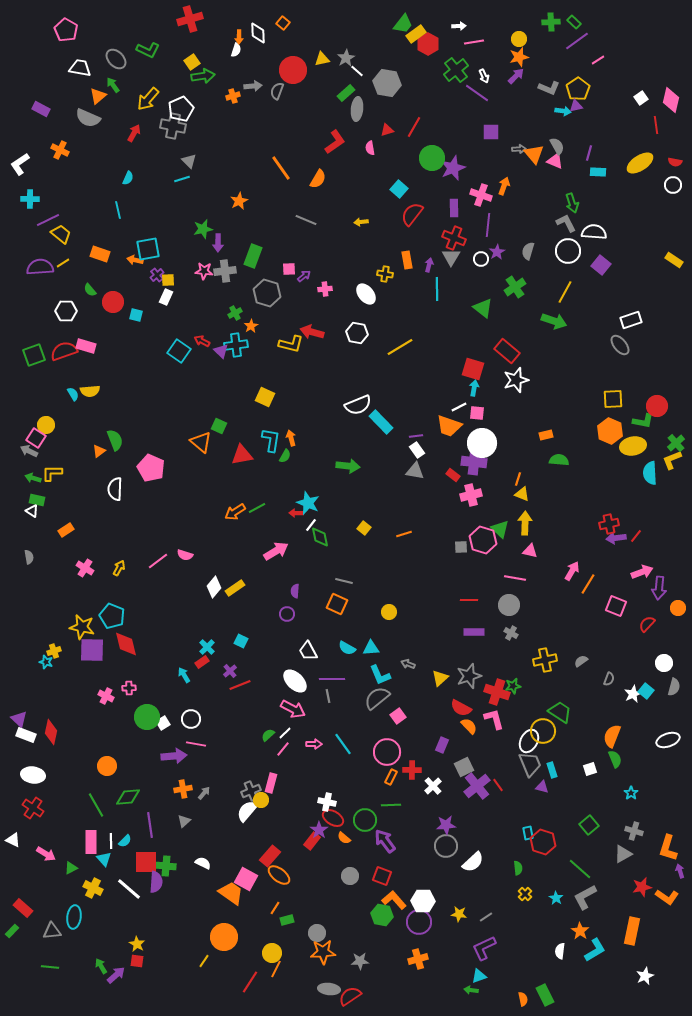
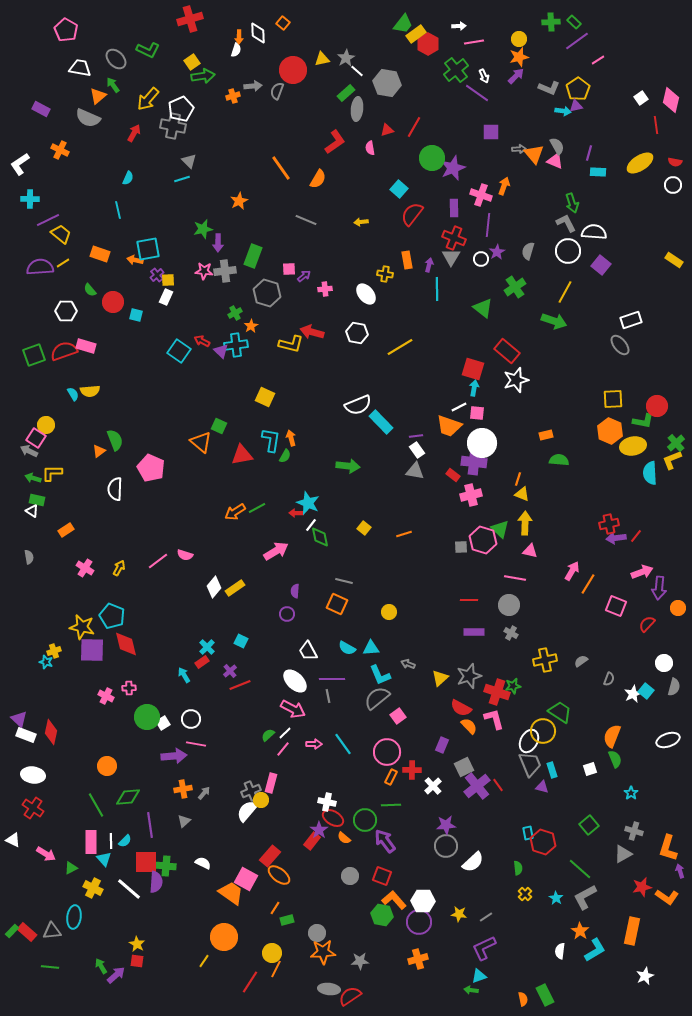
red rectangle at (23, 908): moved 4 px right, 24 px down
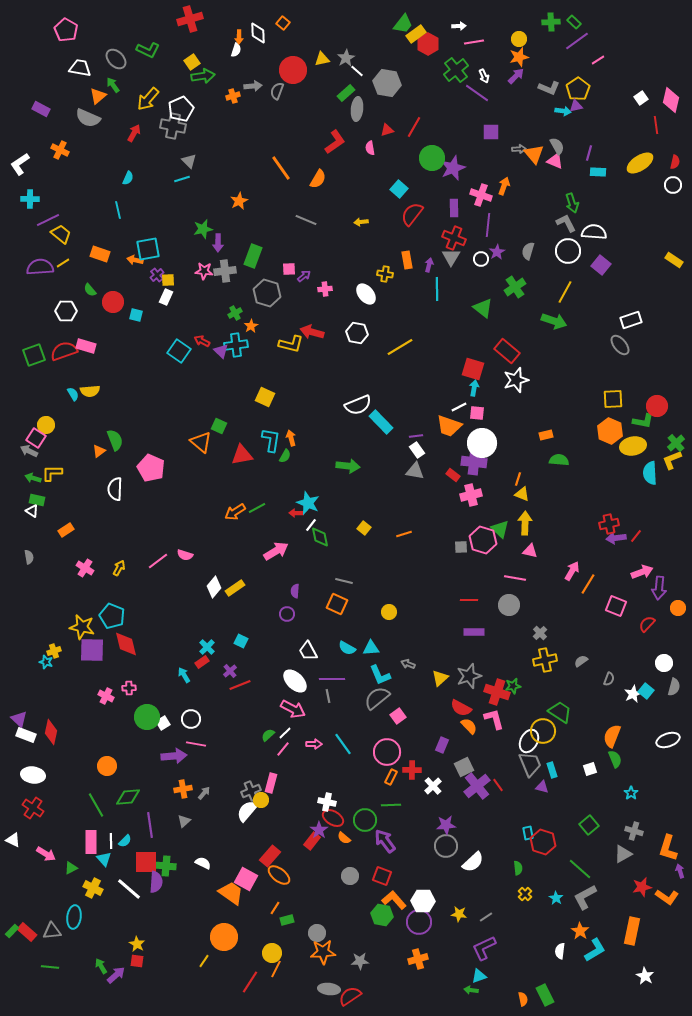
red semicircle at (675, 162): rotated 88 degrees counterclockwise
gray cross at (511, 633): moved 29 px right; rotated 16 degrees clockwise
white star at (645, 976): rotated 18 degrees counterclockwise
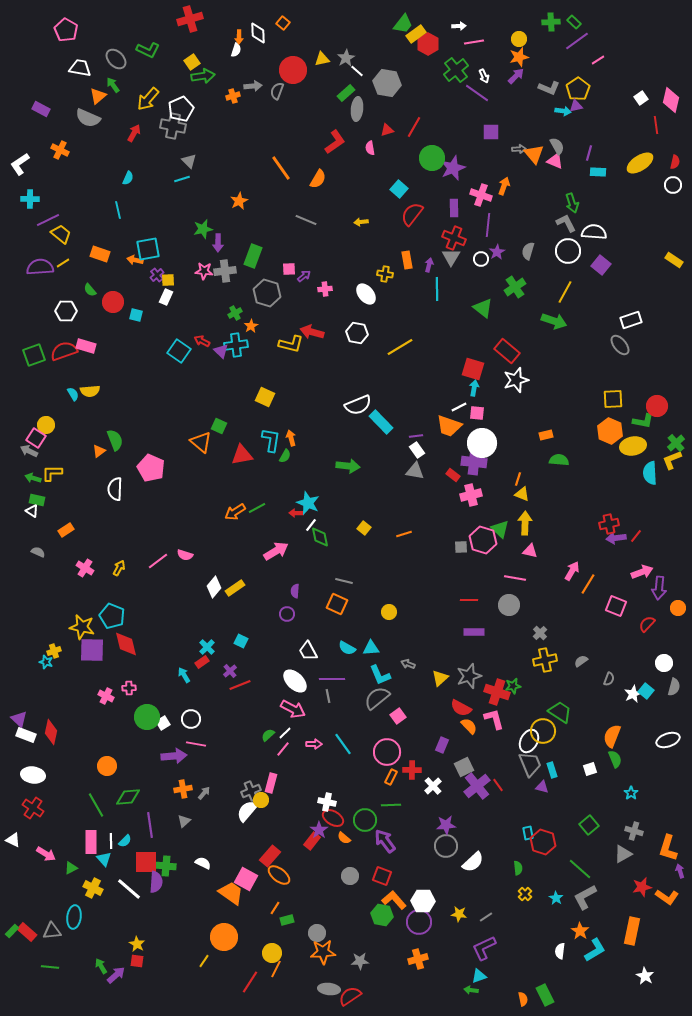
gray semicircle at (29, 557): moved 9 px right, 5 px up; rotated 56 degrees counterclockwise
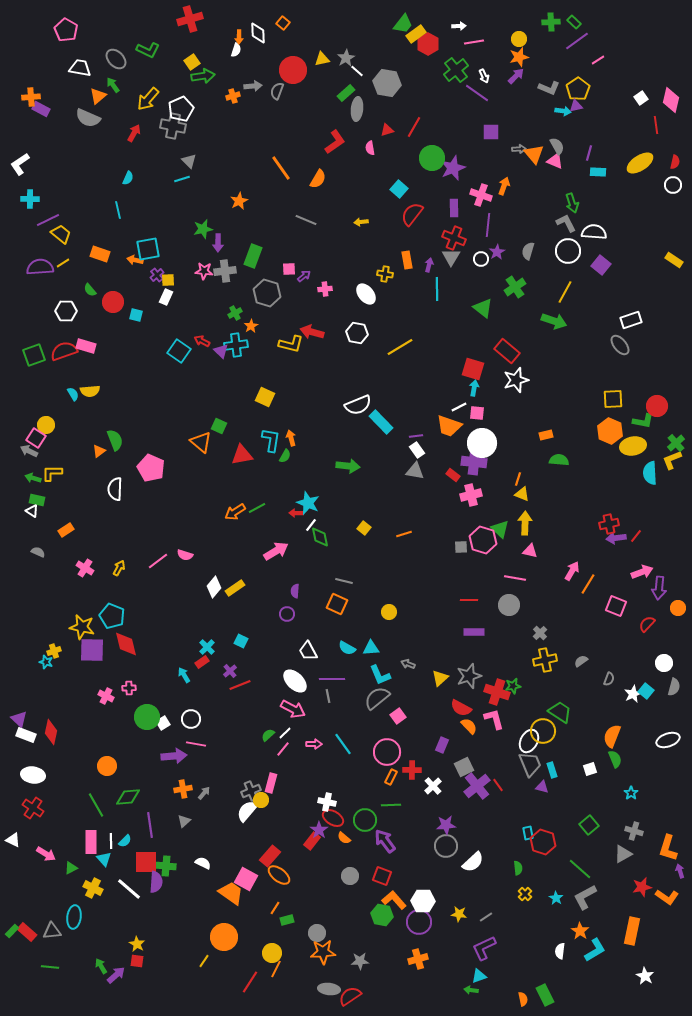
orange cross at (60, 150): moved 29 px left, 53 px up; rotated 30 degrees counterclockwise
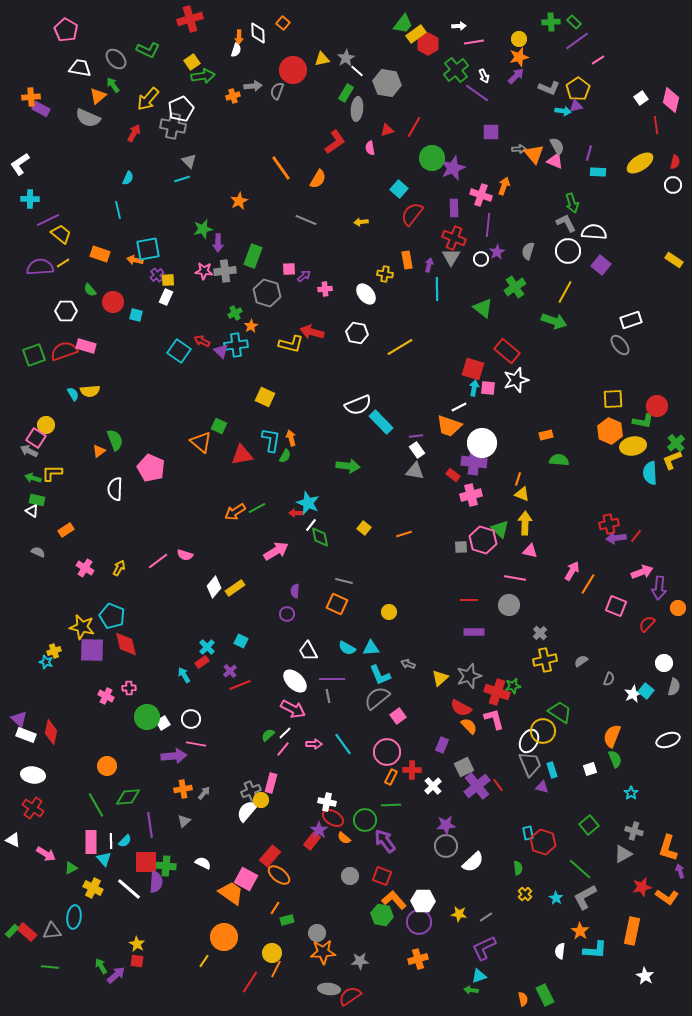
green rectangle at (346, 93): rotated 18 degrees counterclockwise
pink square at (477, 413): moved 11 px right, 25 px up
cyan L-shape at (595, 950): rotated 35 degrees clockwise
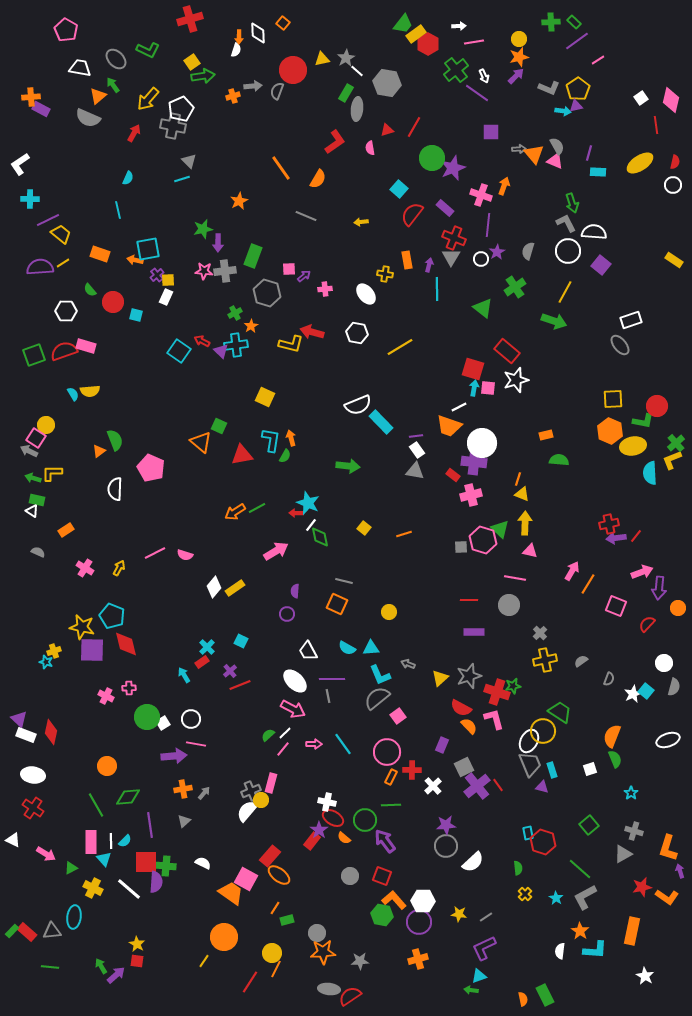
purple rectangle at (454, 208): moved 9 px left; rotated 48 degrees counterclockwise
gray line at (306, 220): moved 4 px up
pink line at (158, 561): moved 3 px left, 8 px up; rotated 10 degrees clockwise
